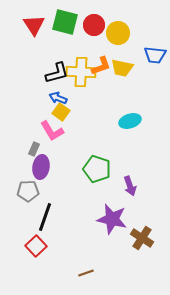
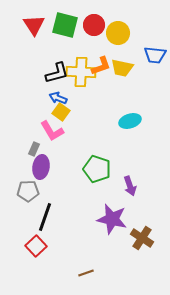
green square: moved 3 px down
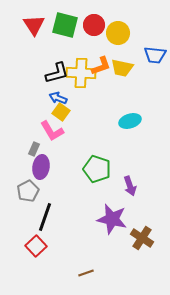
yellow cross: moved 1 px down
gray pentagon: rotated 25 degrees counterclockwise
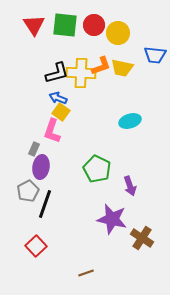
green square: rotated 8 degrees counterclockwise
pink L-shape: rotated 50 degrees clockwise
green pentagon: rotated 8 degrees clockwise
black line: moved 13 px up
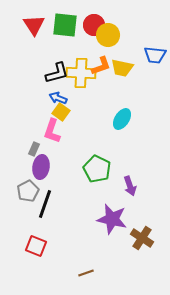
yellow circle: moved 10 px left, 2 px down
cyan ellipse: moved 8 px left, 2 px up; rotated 40 degrees counterclockwise
red square: rotated 25 degrees counterclockwise
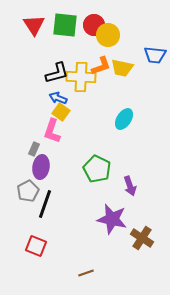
yellow cross: moved 4 px down
cyan ellipse: moved 2 px right
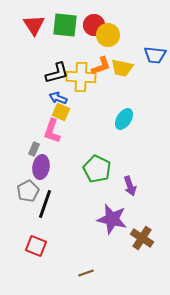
yellow square: rotated 12 degrees counterclockwise
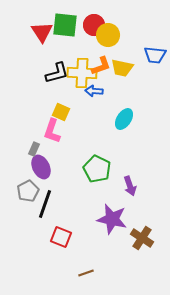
red triangle: moved 8 px right, 7 px down
yellow cross: moved 1 px right, 4 px up
blue arrow: moved 36 px right, 7 px up; rotated 18 degrees counterclockwise
purple ellipse: rotated 35 degrees counterclockwise
red square: moved 25 px right, 9 px up
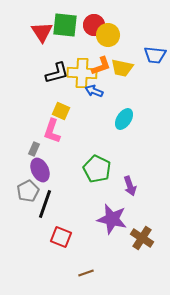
blue arrow: rotated 18 degrees clockwise
yellow square: moved 1 px up
purple ellipse: moved 1 px left, 3 px down
